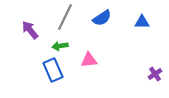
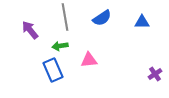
gray line: rotated 36 degrees counterclockwise
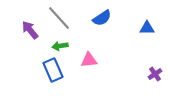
gray line: moved 6 px left, 1 px down; rotated 32 degrees counterclockwise
blue triangle: moved 5 px right, 6 px down
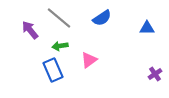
gray line: rotated 8 degrees counterclockwise
pink triangle: rotated 30 degrees counterclockwise
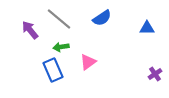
gray line: moved 1 px down
green arrow: moved 1 px right, 1 px down
pink triangle: moved 1 px left, 2 px down
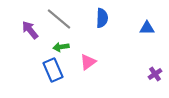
blue semicircle: rotated 54 degrees counterclockwise
